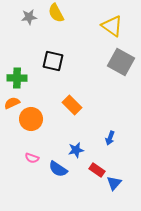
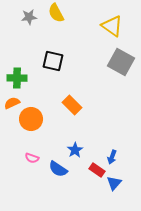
blue arrow: moved 2 px right, 19 px down
blue star: moved 1 px left; rotated 21 degrees counterclockwise
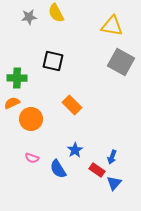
yellow triangle: rotated 25 degrees counterclockwise
blue semicircle: rotated 24 degrees clockwise
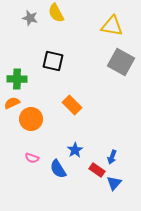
gray star: moved 1 px right, 1 px down; rotated 21 degrees clockwise
green cross: moved 1 px down
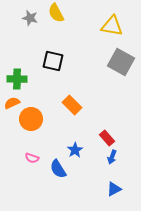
red rectangle: moved 10 px right, 32 px up; rotated 14 degrees clockwise
blue triangle: moved 6 px down; rotated 21 degrees clockwise
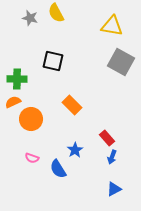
orange semicircle: moved 1 px right, 1 px up
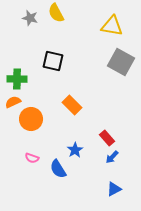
blue arrow: rotated 24 degrees clockwise
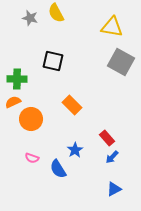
yellow triangle: moved 1 px down
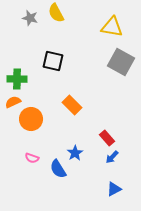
blue star: moved 3 px down
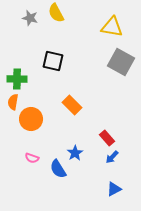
orange semicircle: rotated 56 degrees counterclockwise
